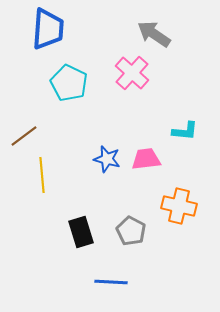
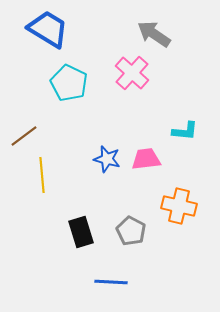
blue trapezoid: rotated 63 degrees counterclockwise
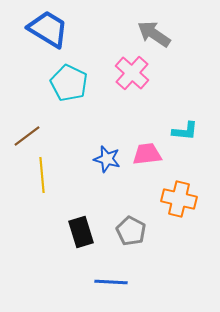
brown line: moved 3 px right
pink trapezoid: moved 1 px right, 5 px up
orange cross: moved 7 px up
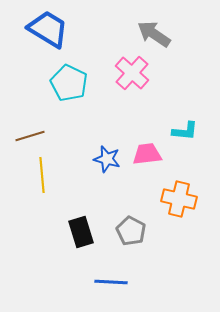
brown line: moved 3 px right; rotated 20 degrees clockwise
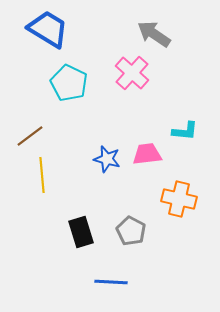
brown line: rotated 20 degrees counterclockwise
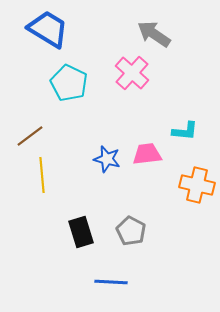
orange cross: moved 18 px right, 14 px up
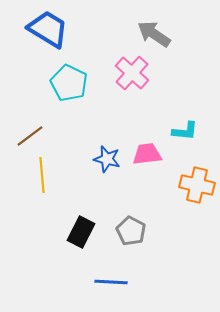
black rectangle: rotated 44 degrees clockwise
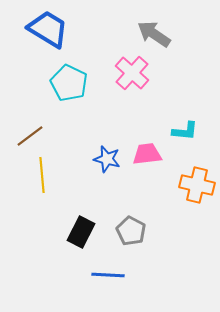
blue line: moved 3 px left, 7 px up
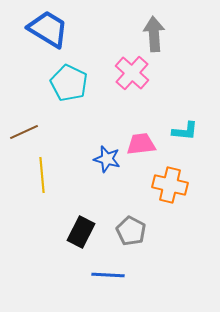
gray arrow: rotated 52 degrees clockwise
brown line: moved 6 px left, 4 px up; rotated 12 degrees clockwise
pink trapezoid: moved 6 px left, 10 px up
orange cross: moved 27 px left
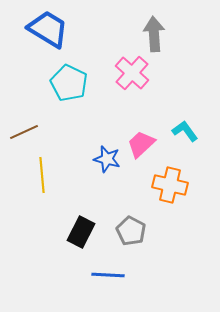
cyan L-shape: rotated 132 degrees counterclockwise
pink trapezoid: rotated 36 degrees counterclockwise
